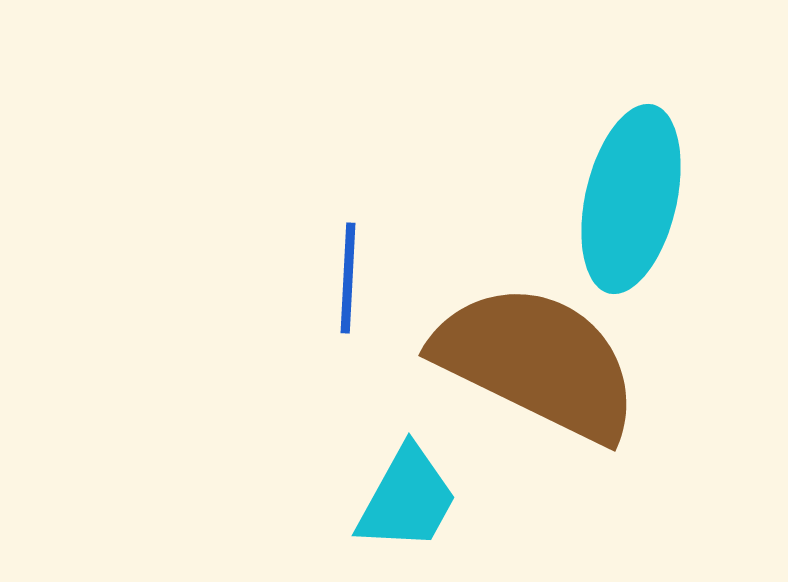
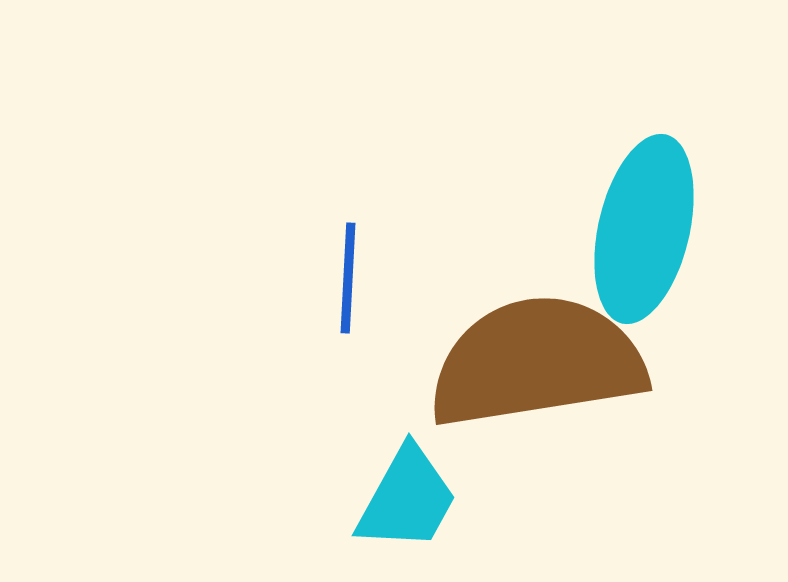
cyan ellipse: moved 13 px right, 30 px down
brown semicircle: rotated 35 degrees counterclockwise
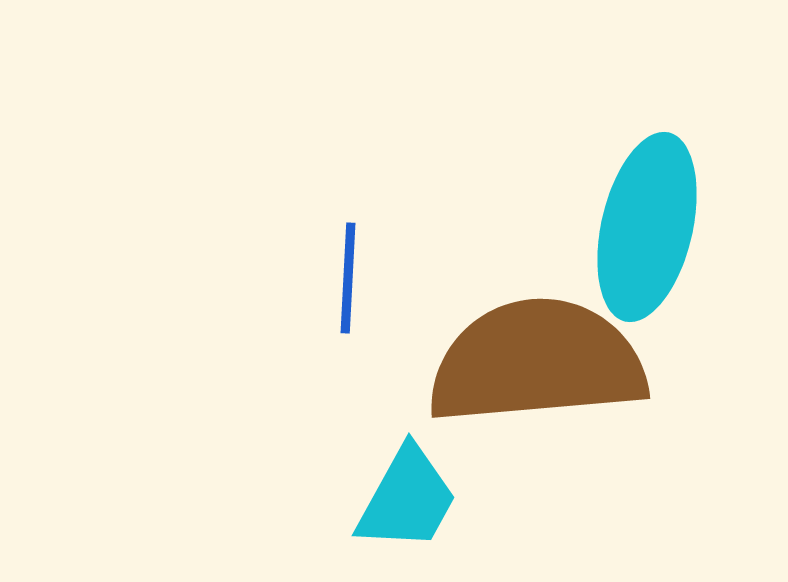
cyan ellipse: moved 3 px right, 2 px up
brown semicircle: rotated 4 degrees clockwise
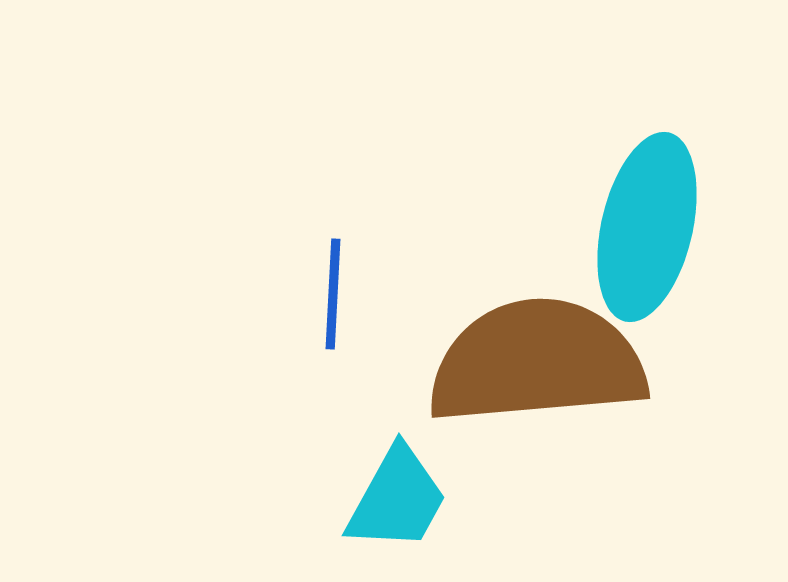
blue line: moved 15 px left, 16 px down
cyan trapezoid: moved 10 px left
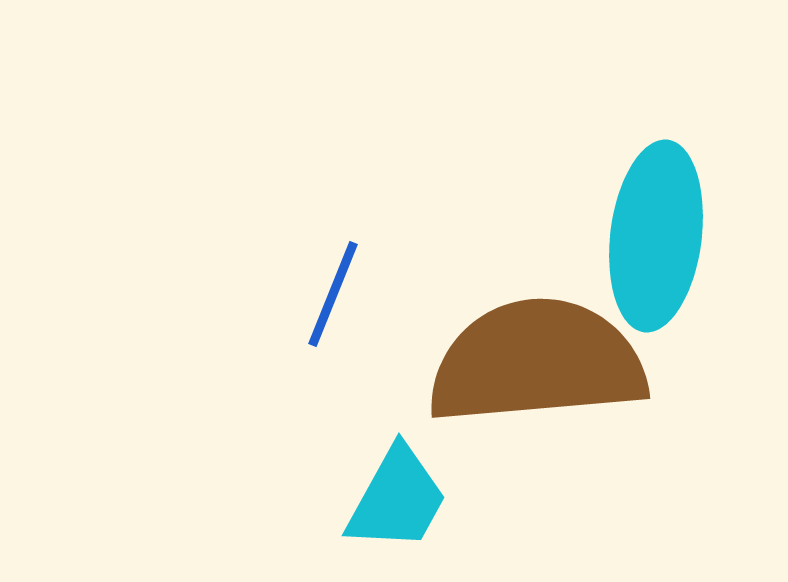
cyan ellipse: moved 9 px right, 9 px down; rotated 6 degrees counterclockwise
blue line: rotated 19 degrees clockwise
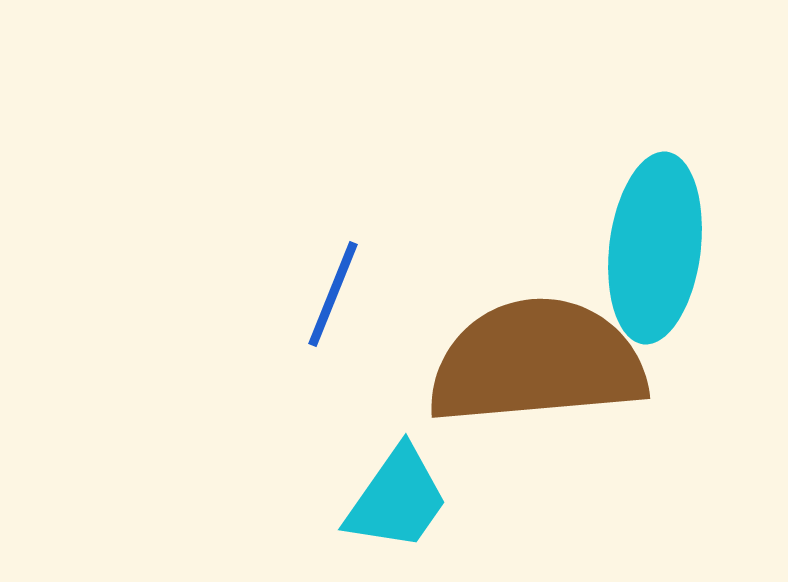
cyan ellipse: moved 1 px left, 12 px down
cyan trapezoid: rotated 6 degrees clockwise
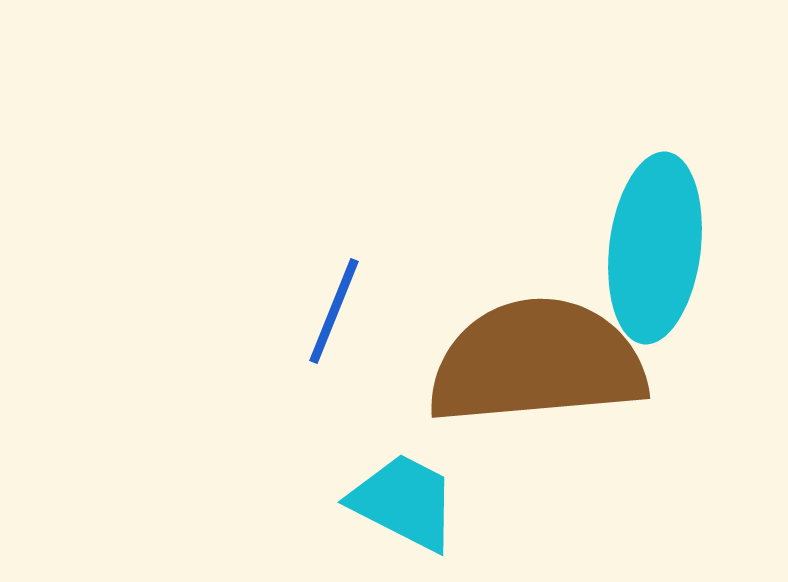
blue line: moved 1 px right, 17 px down
cyan trapezoid: moved 7 px right, 3 px down; rotated 98 degrees counterclockwise
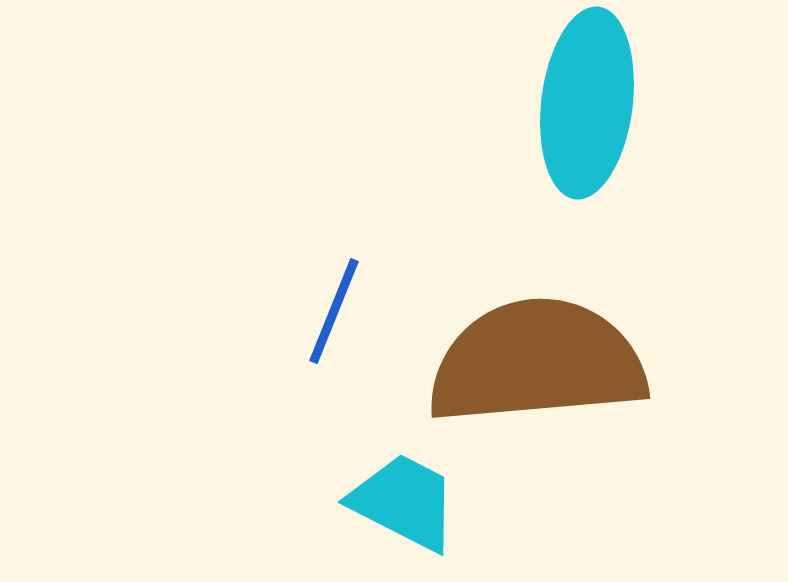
cyan ellipse: moved 68 px left, 145 px up
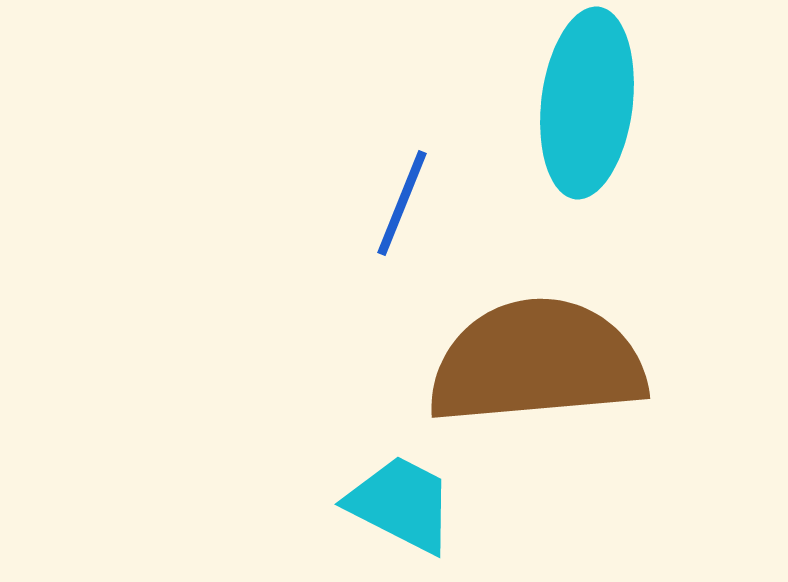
blue line: moved 68 px right, 108 px up
cyan trapezoid: moved 3 px left, 2 px down
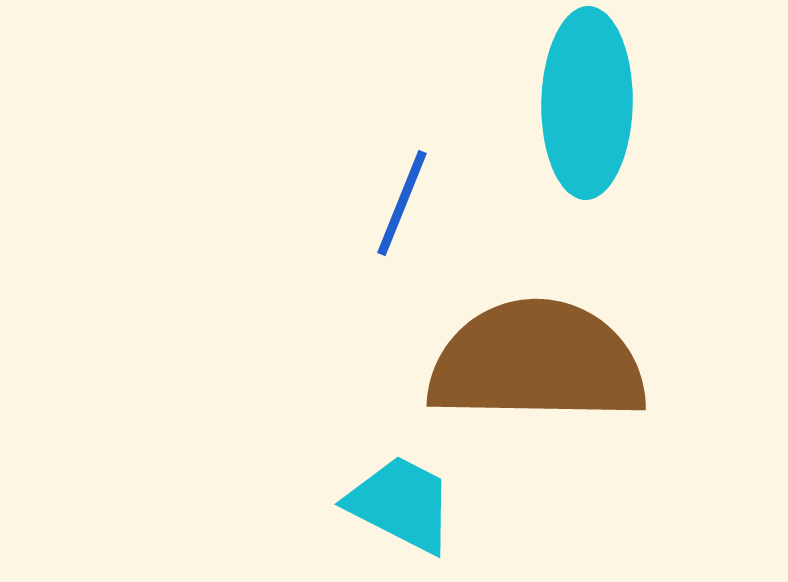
cyan ellipse: rotated 6 degrees counterclockwise
brown semicircle: rotated 6 degrees clockwise
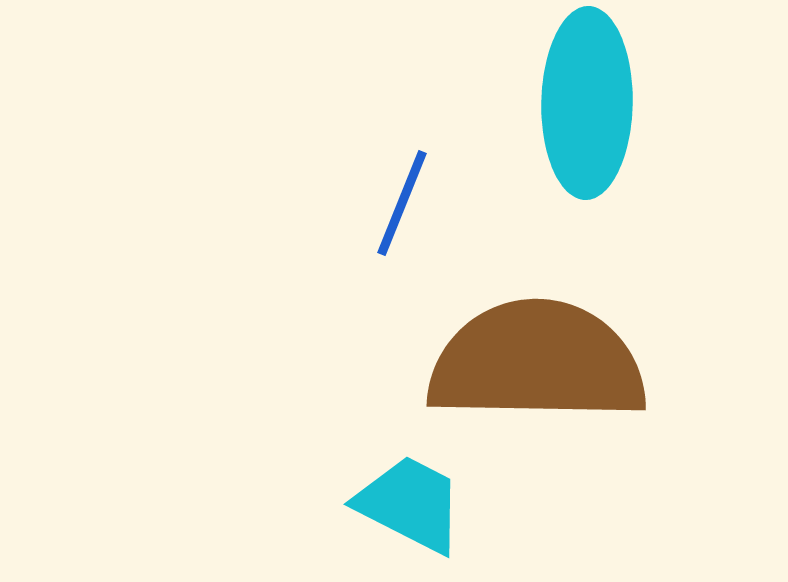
cyan trapezoid: moved 9 px right
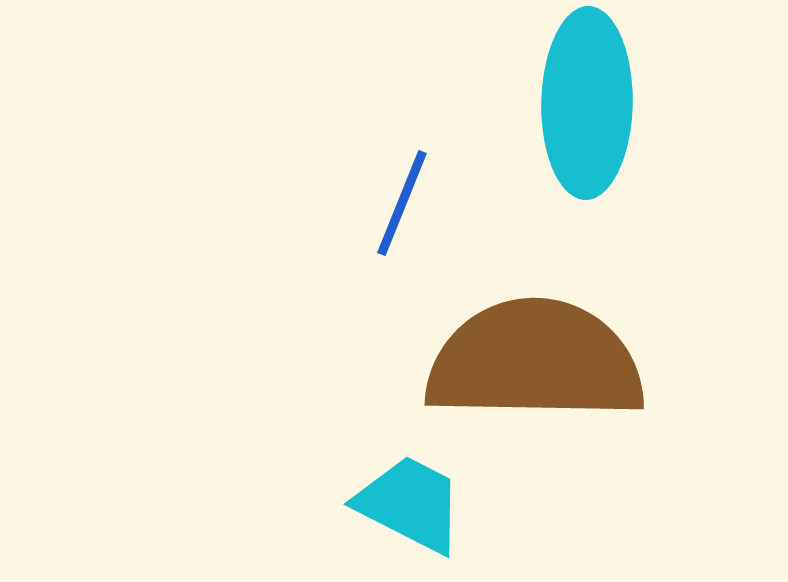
brown semicircle: moved 2 px left, 1 px up
